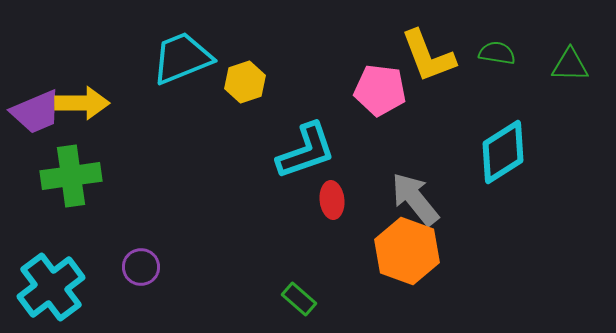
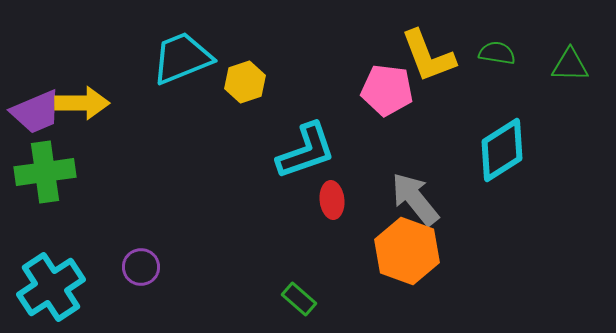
pink pentagon: moved 7 px right
cyan diamond: moved 1 px left, 2 px up
green cross: moved 26 px left, 4 px up
cyan cross: rotated 4 degrees clockwise
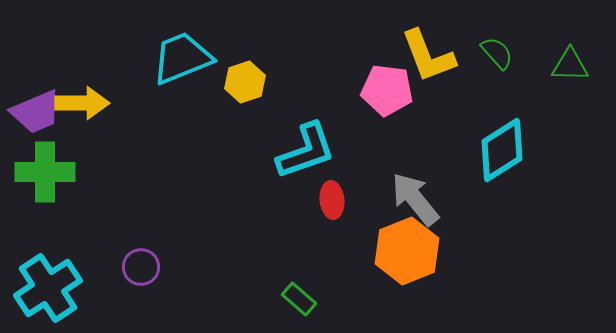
green semicircle: rotated 39 degrees clockwise
green cross: rotated 8 degrees clockwise
orange hexagon: rotated 18 degrees clockwise
cyan cross: moved 3 px left, 1 px down
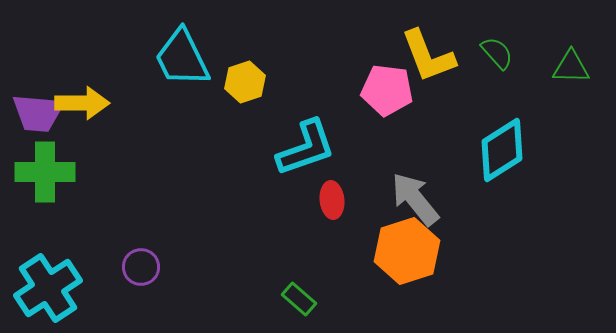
cyan trapezoid: rotated 94 degrees counterclockwise
green triangle: moved 1 px right, 2 px down
purple trapezoid: moved 2 px right, 1 px down; rotated 28 degrees clockwise
cyan L-shape: moved 3 px up
orange hexagon: rotated 4 degrees clockwise
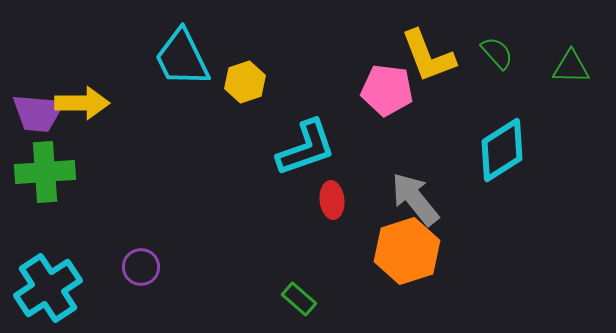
green cross: rotated 4 degrees counterclockwise
